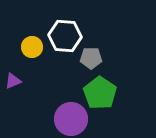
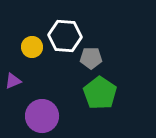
purple circle: moved 29 px left, 3 px up
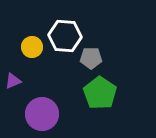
purple circle: moved 2 px up
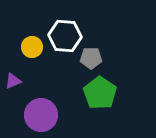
purple circle: moved 1 px left, 1 px down
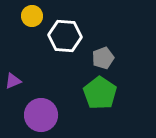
yellow circle: moved 31 px up
gray pentagon: moved 12 px right; rotated 20 degrees counterclockwise
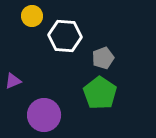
purple circle: moved 3 px right
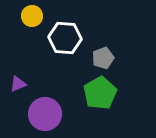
white hexagon: moved 2 px down
purple triangle: moved 5 px right, 3 px down
green pentagon: rotated 8 degrees clockwise
purple circle: moved 1 px right, 1 px up
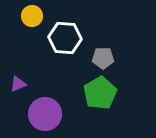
gray pentagon: rotated 20 degrees clockwise
